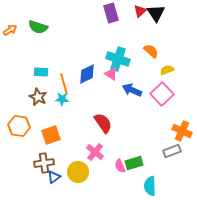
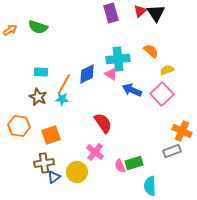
cyan cross: rotated 25 degrees counterclockwise
orange line: rotated 45 degrees clockwise
yellow circle: moved 1 px left
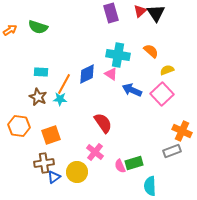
cyan cross: moved 4 px up; rotated 15 degrees clockwise
cyan star: moved 2 px left
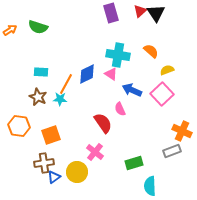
orange line: moved 2 px right
pink semicircle: moved 57 px up
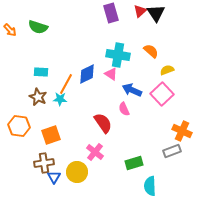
orange arrow: rotated 80 degrees clockwise
pink semicircle: moved 4 px right
blue triangle: rotated 24 degrees counterclockwise
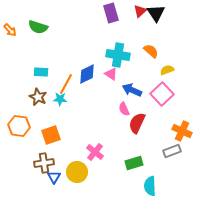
red semicircle: moved 34 px right; rotated 120 degrees counterclockwise
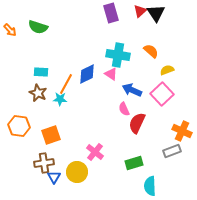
brown star: moved 4 px up
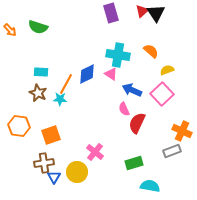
red triangle: moved 2 px right
cyan semicircle: rotated 102 degrees clockwise
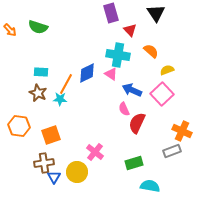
red triangle: moved 12 px left, 19 px down; rotated 32 degrees counterclockwise
blue diamond: moved 1 px up
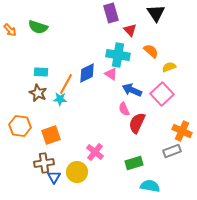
yellow semicircle: moved 2 px right, 3 px up
orange hexagon: moved 1 px right
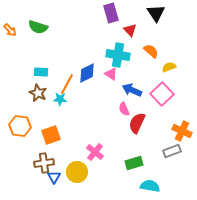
orange line: moved 1 px right
